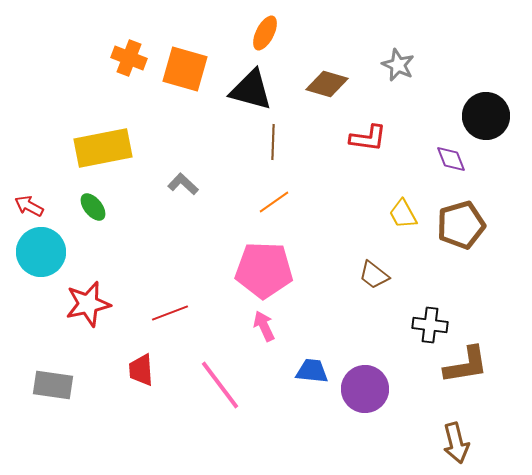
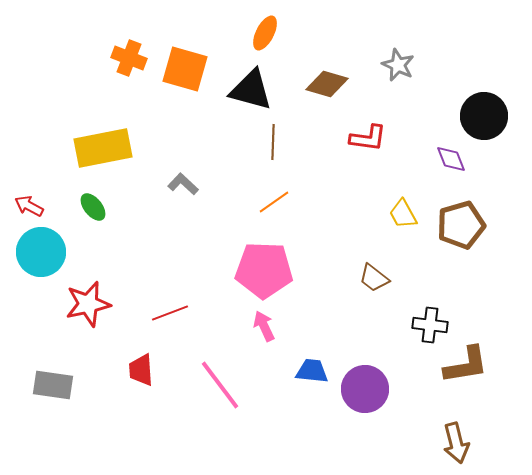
black circle: moved 2 px left
brown trapezoid: moved 3 px down
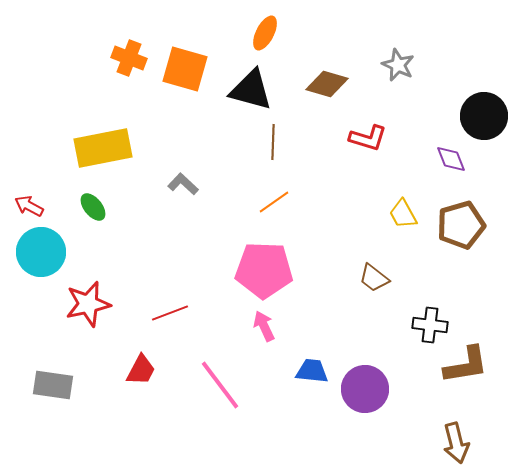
red L-shape: rotated 9 degrees clockwise
red trapezoid: rotated 148 degrees counterclockwise
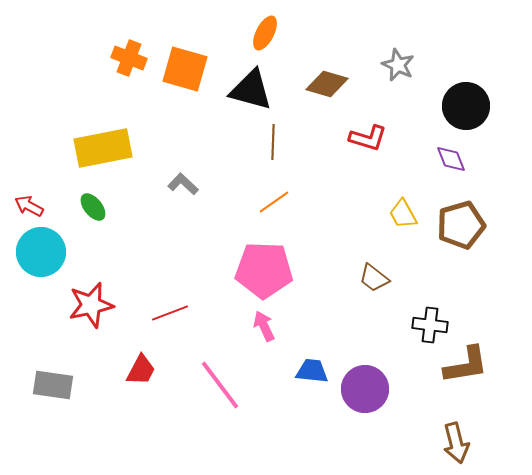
black circle: moved 18 px left, 10 px up
red star: moved 3 px right, 1 px down
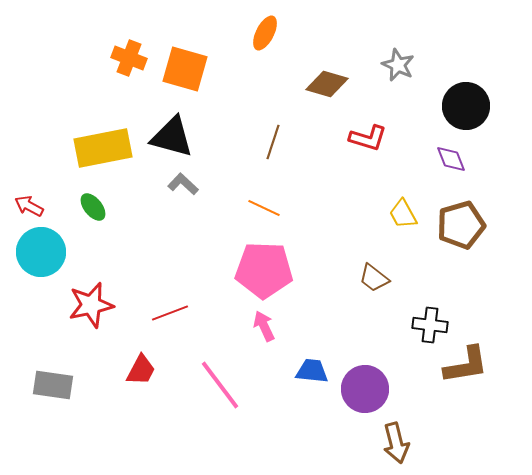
black triangle: moved 79 px left, 47 px down
brown line: rotated 16 degrees clockwise
orange line: moved 10 px left, 6 px down; rotated 60 degrees clockwise
brown arrow: moved 60 px left
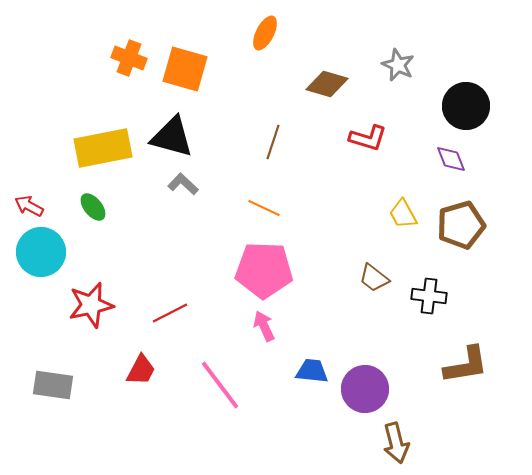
red line: rotated 6 degrees counterclockwise
black cross: moved 1 px left, 29 px up
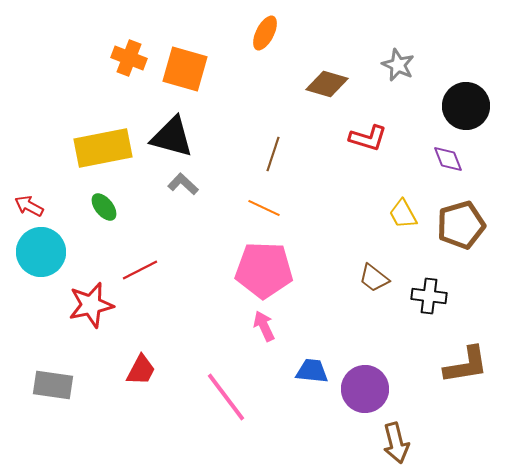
brown line: moved 12 px down
purple diamond: moved 3 px left
green ellipse: moved 11 px right
red line: moved 30 px left, 43 px up
pink line: moved 6 px right, 12 px down
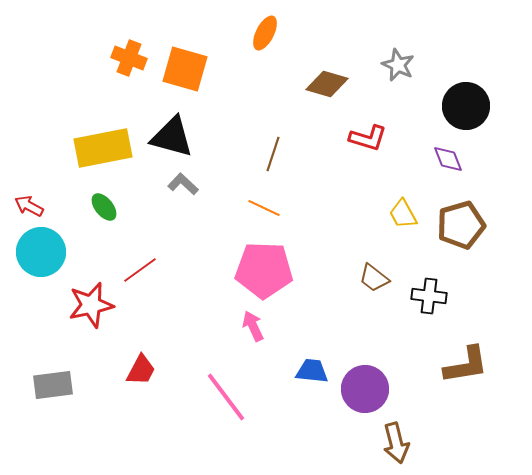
red line: rotated 9 degrees counterclockwise
pink arrow: moved 11 px left
gray rectangle: rotated 15 degrees counterclockwise
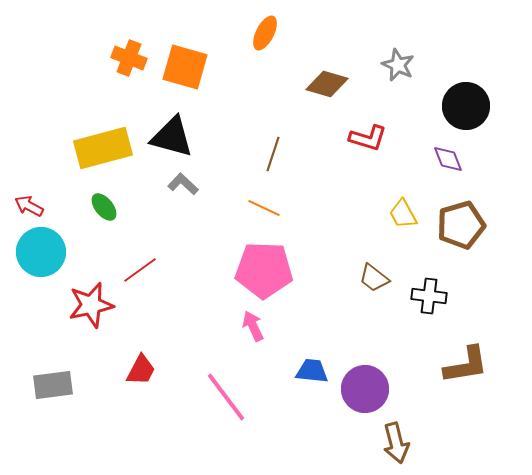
orange square: moved 2 px up
yellow rectangle: rotated 4 degrees counterclockwise
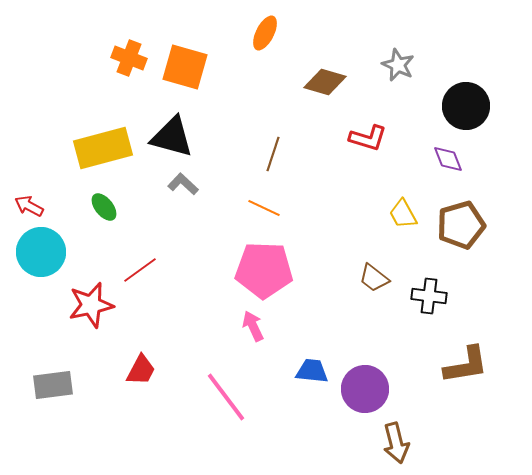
brown diamond: moved 2 px left, 2 px up
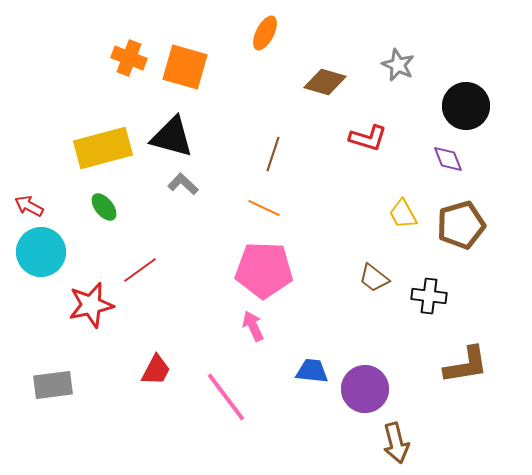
red trapezoid: moved 15 px right
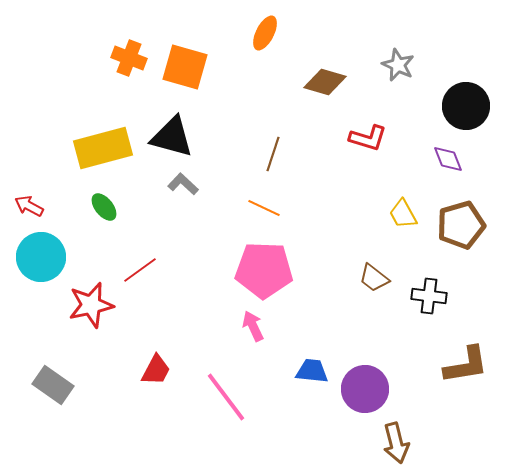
cyan circle: moved 5 px down
gray rectangle: rotated 42 degrees clockwise
